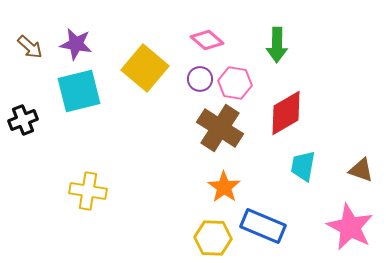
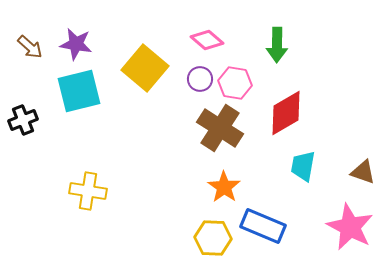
brown triangle: moved 2 px right, 2 px down
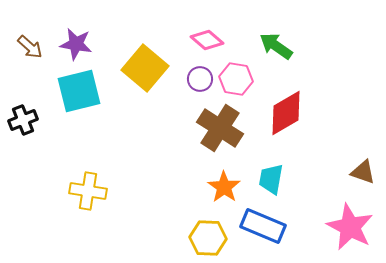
green arrow: moved 1 px left, 1 px down; rotated 124 degrees clockwise
pink hexagon: moved 1 px right, 4 px up
cyan trapezoid: moved 32 px left, 13 px down
yellow hexagon: moved 5 px left
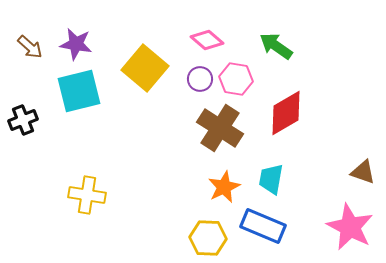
orange star: rotated 12 degrees clockwise
yellow cross: moved 1 px left, 4 px down
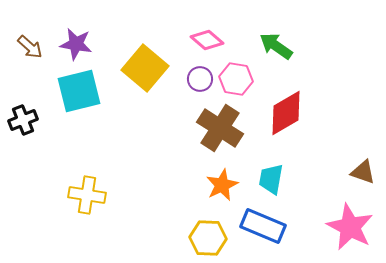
orange star: moved 2 px left, 2 px up
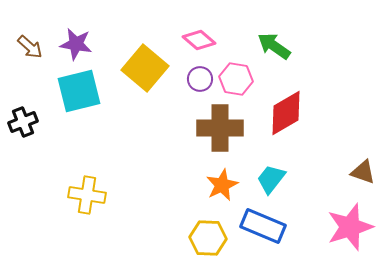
pink diamond: moved 8 px left
green arrow: moved 2 px left
black cross: moved 2 px down
brown cross: rotated 33 degrees counterclockwise
cyan trapezoid: rotated 28 degrees clockwise
pink star: rotated 27 degrees clockwise
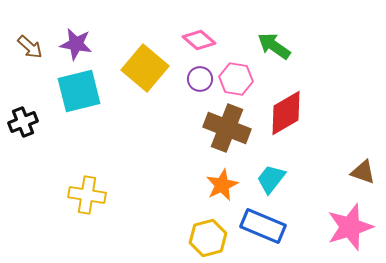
brown cross: moved 7 px right; rotated 21 degrees clockwise
yellow hexagon: rotated 18 degrees counterclockwise
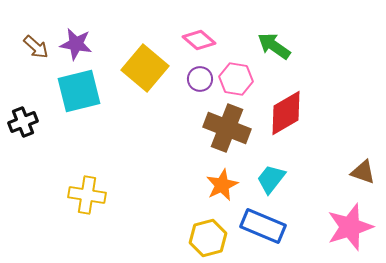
brown arrow: moved 6 px right
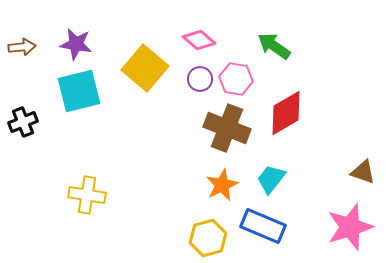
brown arrow: moved 14 px left; rotated 48 degrees counterclockwise
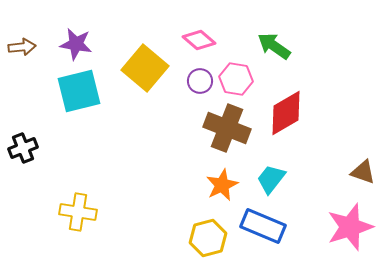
purple circle: moved 2 px down
black cross: moved 26 px down
yellow cross: moved 9 px left, 17 px down
